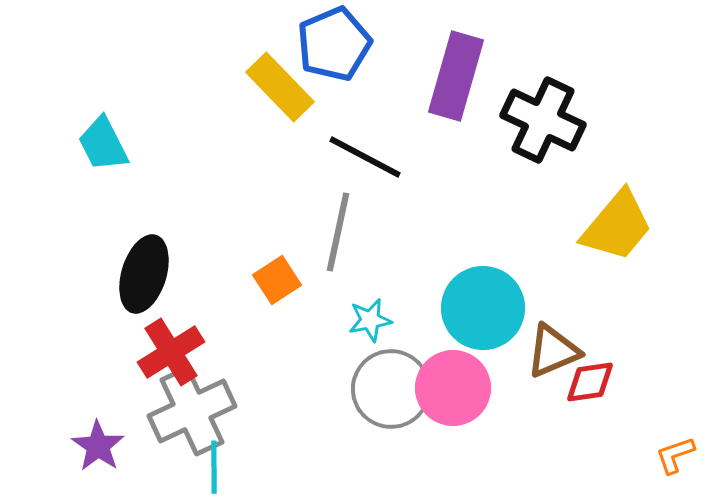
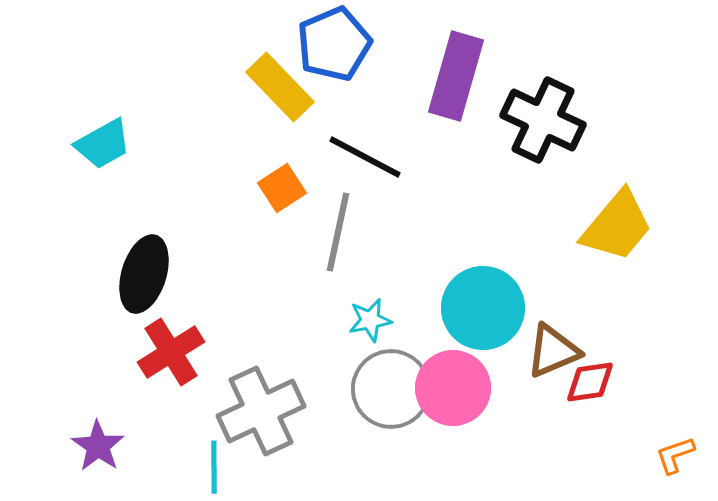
cyan trapezoid: rotated 92 degrees counterclockwise
orange square: moved 5 px right, 92 px up
gray cross: moved 69 px right
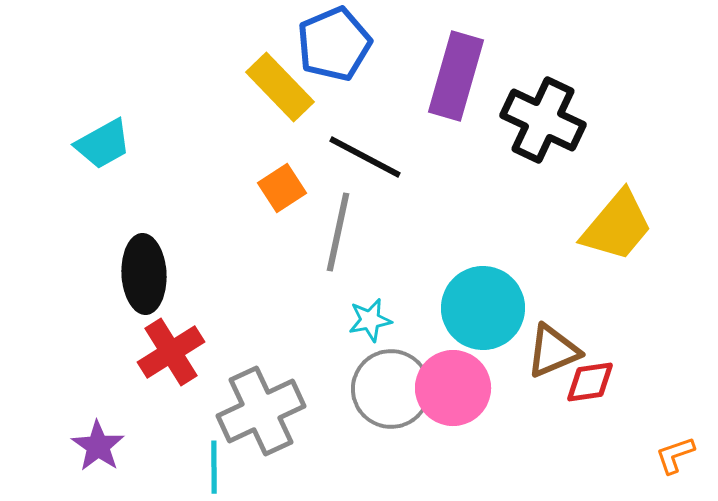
black ellipse: rotated 20 degrees counterclockwise
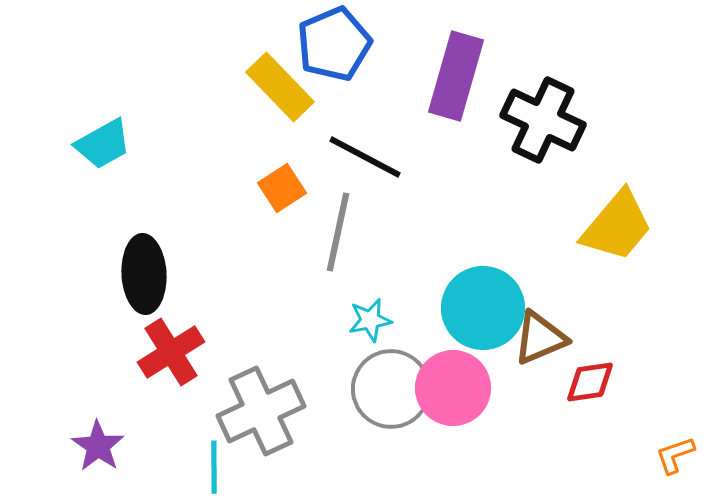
brown triangle: moved 13 px left, 13 px up
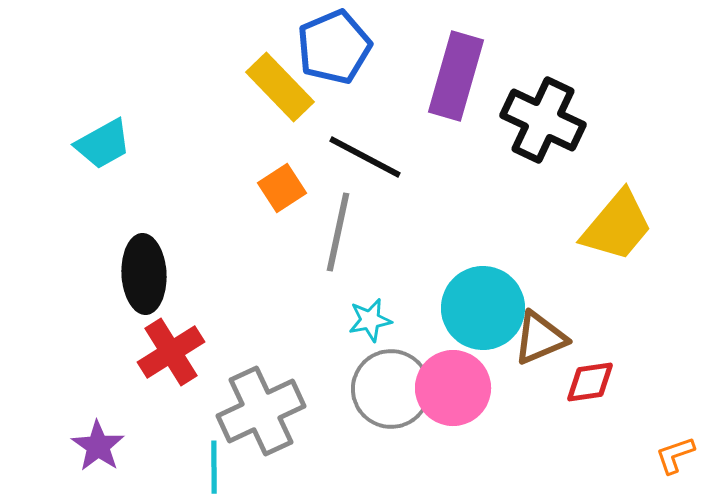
blue pentagon: moved 3 px down
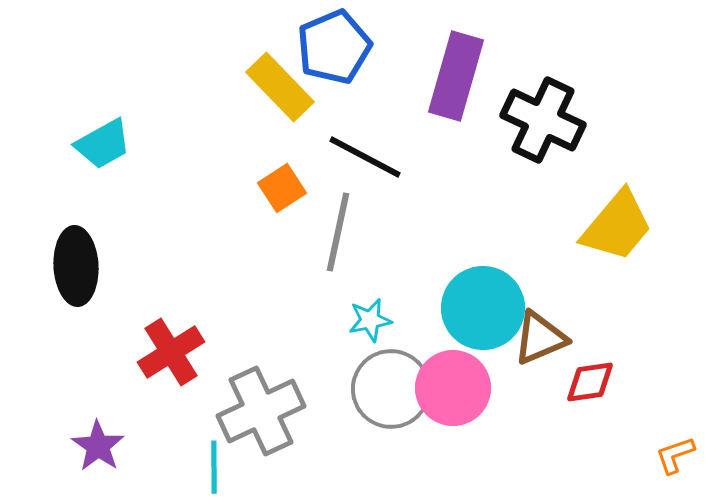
black ellipse: moved 68 px left, 8 px up
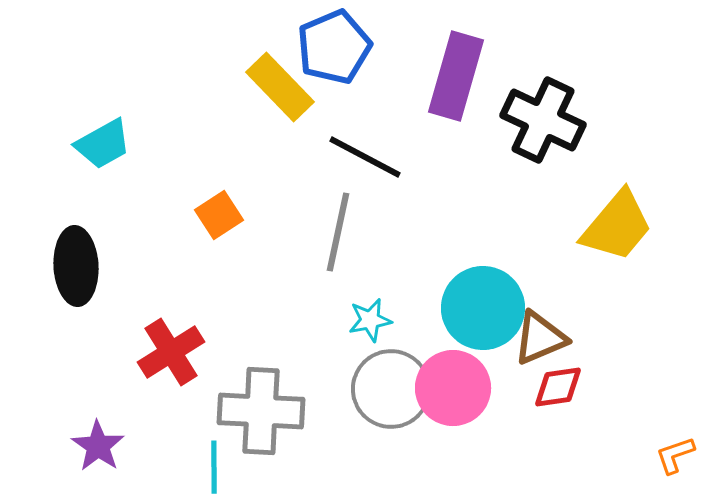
orange square: moved 63 px left, 27 px down
red diamond: moved 32 px left, 5 px down
gray cross: rotated 28 degrees clockwise
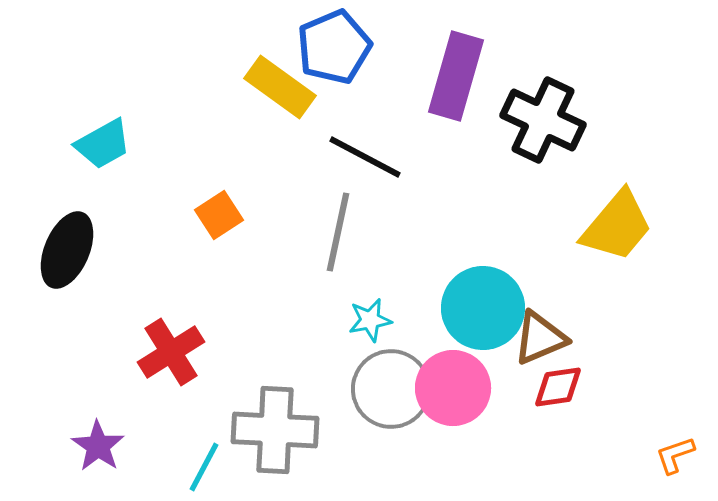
yellow rectangle: rotated 10 degrees counterclockwise
black ellipse: moved 9 px left, 16 px up; rotated 26 degrees clockwise
gray cross: moved 14 px right, 19 px down
cyan line: moved 10 px left; rotated 28 degrees clockwise
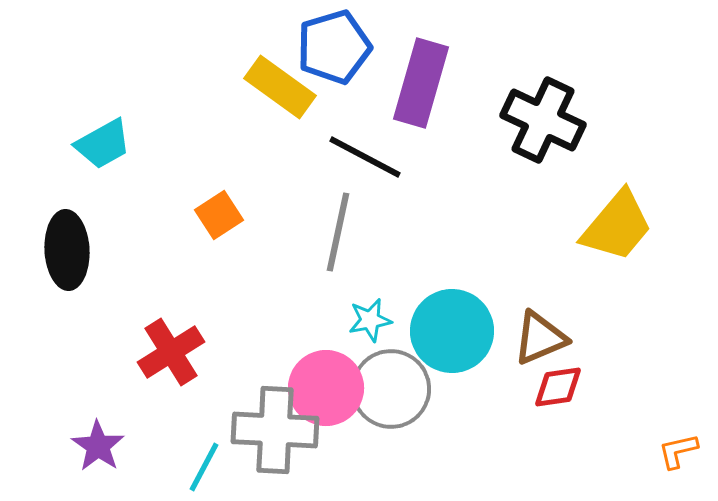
blue pentagon: rotated 6 degrees clockwise
purple rectangle: moved 35 px left, 7 px down
black ellipse: rotated 26 degrees counterclockwise
cyan circle: moved 31 px left, 23 px down
pink circle: moved 127 px left
orange L-shape: moved 3 px right, 4 px up; rotated 6 degrees clockwise
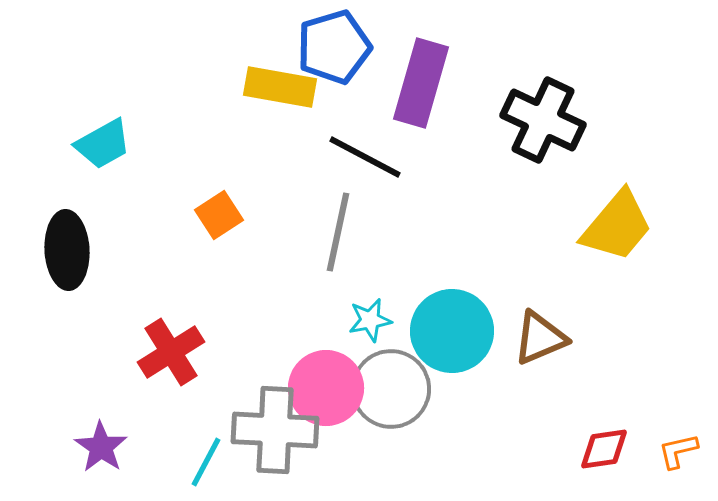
yellow rectangle: rotated 26 degrees counterclockwise
red diamond: moved 46 px right, 62 px down
purple star: moved 3 px right, 1 px down
cyan line: moved 2 px right, 5 px up
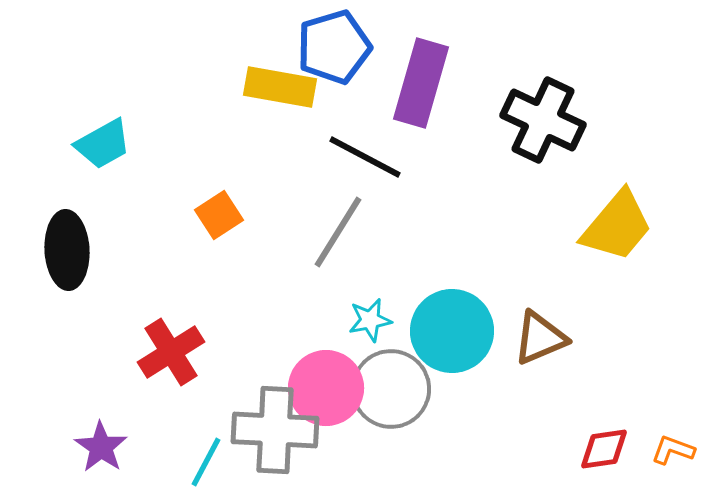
gray line: rotated 20 degrees clockwise
orange L-shape: moved 5 px left, 1 px up; rotated 33 degrees clockwise
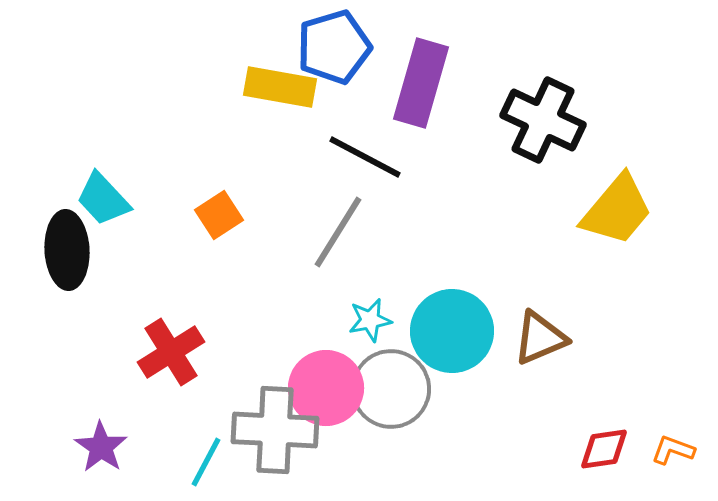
cyan trapezoid: moved 55 px down; rotated 76 degrees clockwise
yellow trapezoid: moved 16 px up
